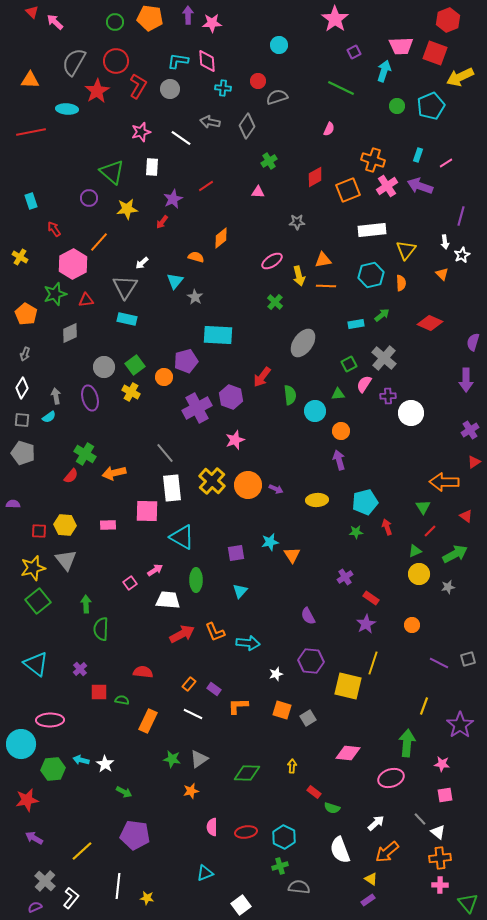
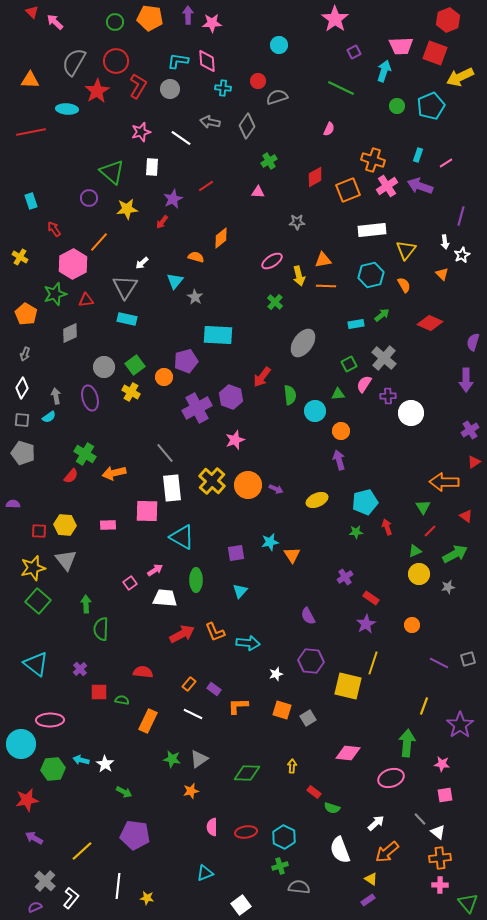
orange semicircle at (401, 283): moved 3 px right, 2 px down; rotated 28 degrees counterclockwise
yellow ellipse at (317, 500): rotated 20 degrees counterclockwise
white trapezoid at (168, 600): moved 3 px left, 2 px up
green square at (38, 601): rotated 10 degrees counterclockwise
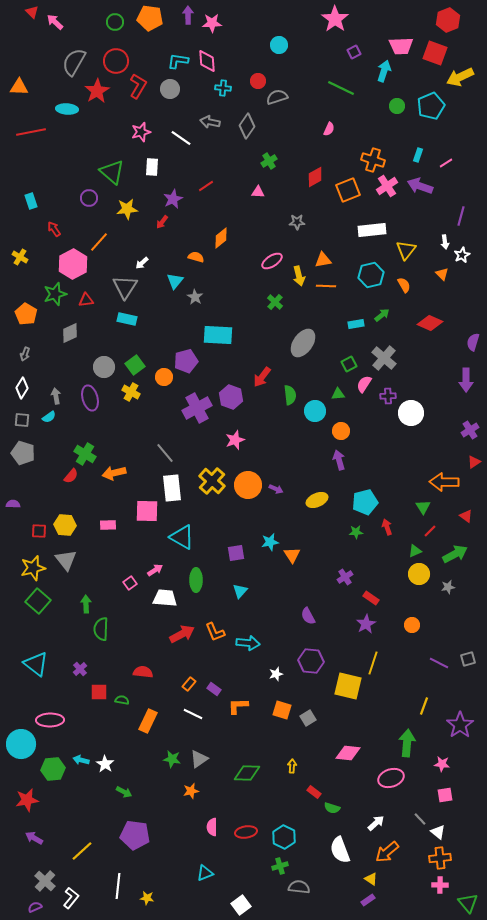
orange triangle at (30, 80): moved 11 px left, 7 px down
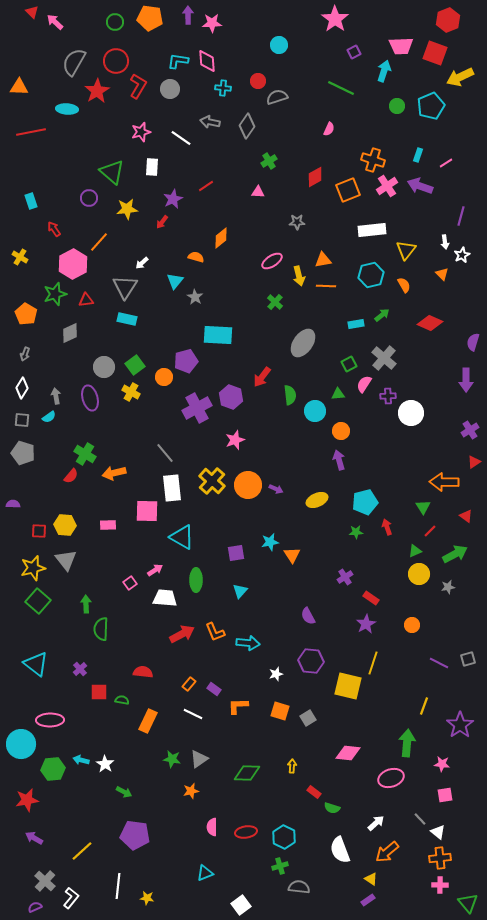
orange square at (282, 710): moved 2 px left, 1 px down
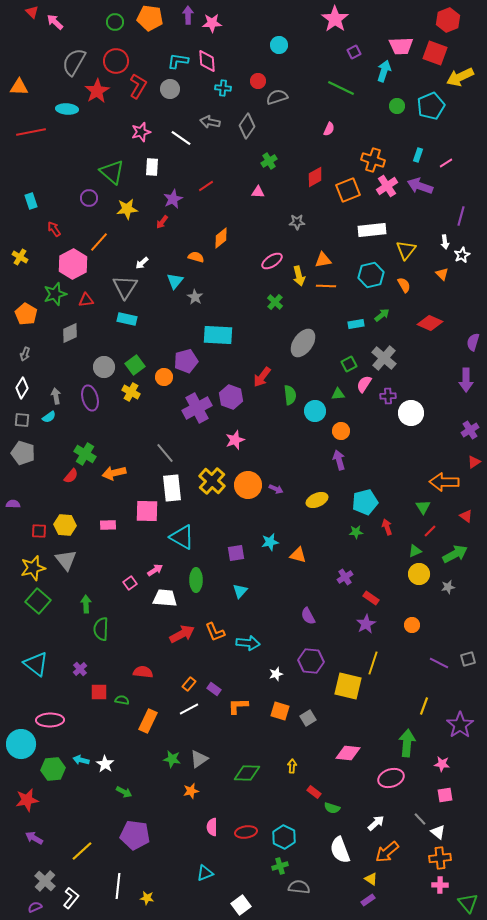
orange triangle at (292, 555): moved 6 px right; rotated 42 degrees counterclockwise
white line at (193, 714): moved 4 px left, 5 px up; rotated 54 degrees counterclockwise
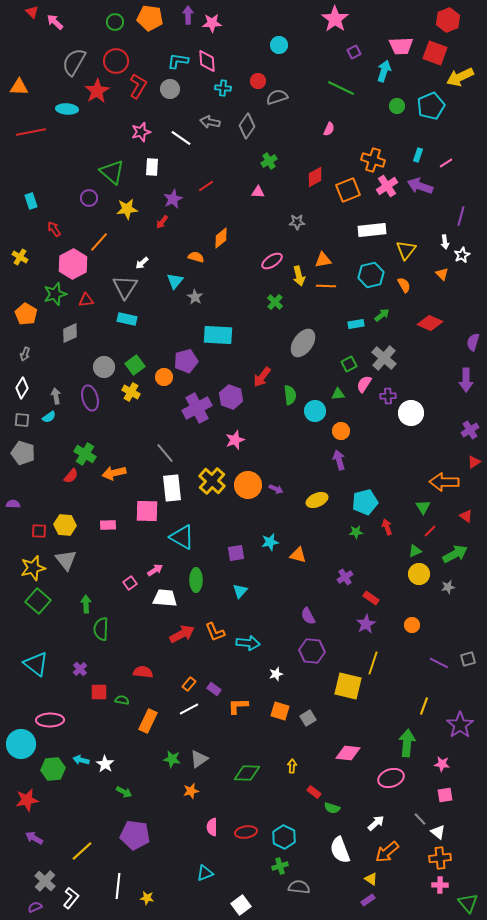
purple hexagon at (311, 661): moved 1 px right, 10 px up
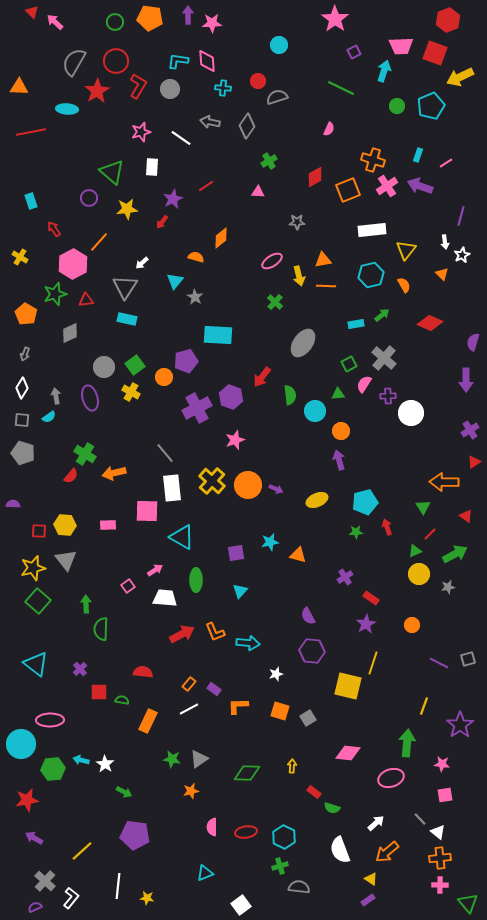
red line at (430, 531): moved 3 px down
pink square at (130, 583): moved 2 px left, 3 px down
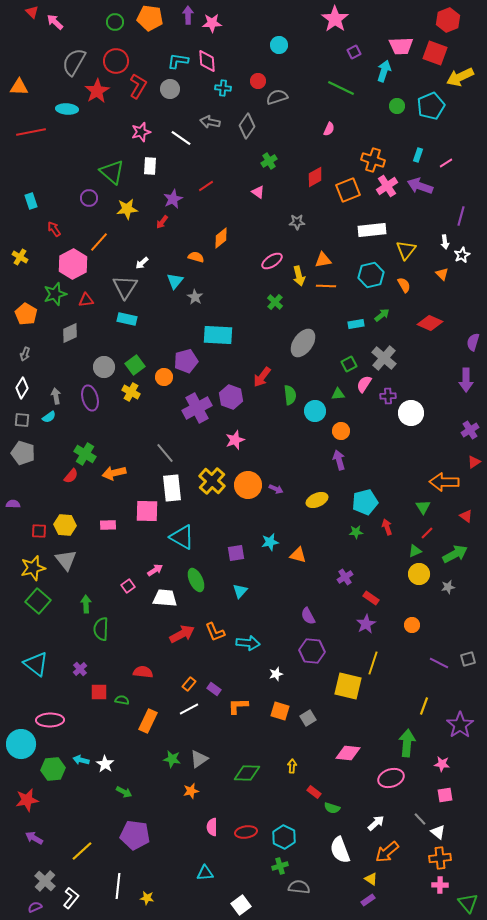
white rectangle at (152, 167): moved 2 px left, 1 px up
pink triangle at (258, 192): rotated 32 degrees clockwise
red line at (430, 534): moved 3 px left, 1 px up
green ellipse at (196, 580): rotated 25 degrees counterclockwise
cyan triangle at (205, 873): rotated 18 degrees clockwise
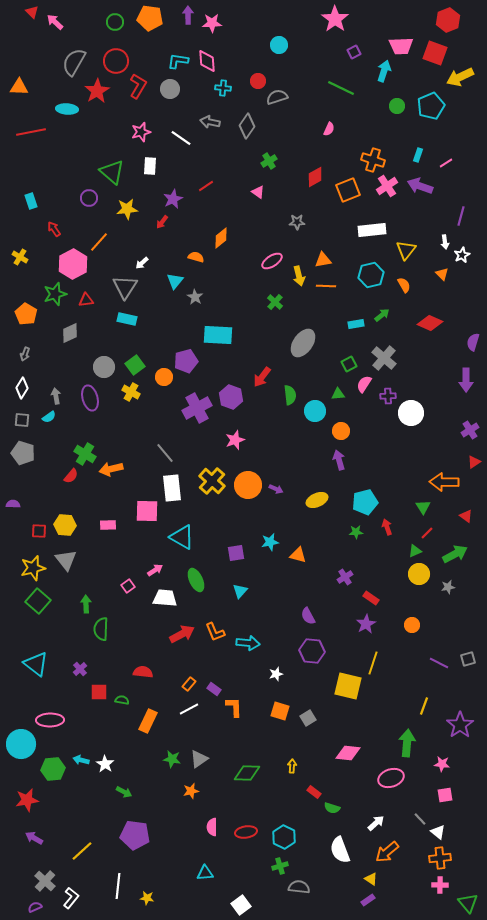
orange arrow at (114, 473): moved 3 px left, 4 px up
orange L-shape at (238, 706): moved 4 px left, 1 px down; rotated 90 degrees clockwise
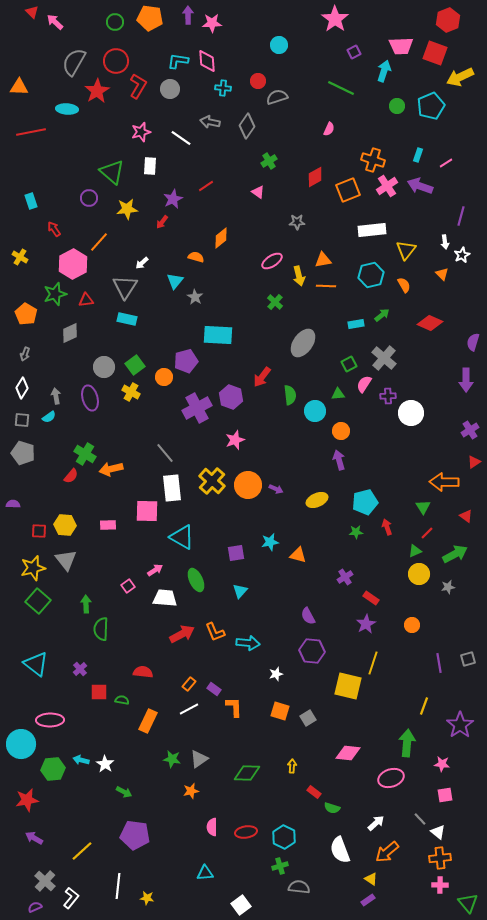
purple line at (439, 663): rotated 54 degrees clockwise
